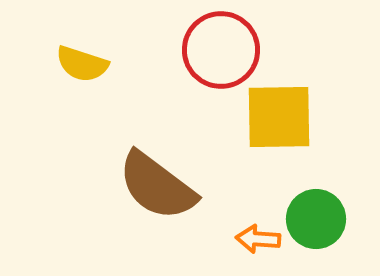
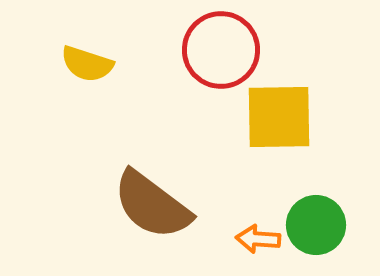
yellow semicircle: moved 5 px right
brown semicircle: moved 5 px left, 19 px down
green circle: moved 6 px down
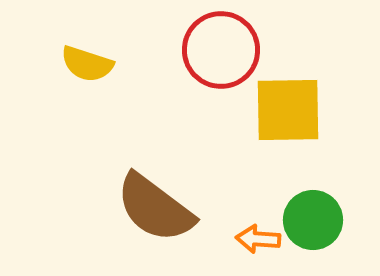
yellow square: moved 9 px right, 7 px up
brown semicircle: moved 3 px right, 3 px down
green circle: moved 3 px left, 5 px up
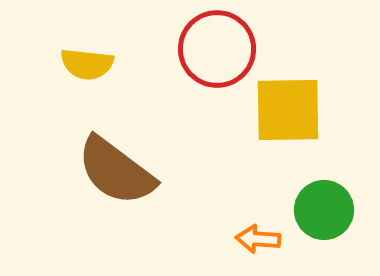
red circle: moved 4 px left, 1 px up
yellow semicircle: rotated 12 degrees counterclockwise
brown semicircle: moved 39 px left, 37 px up
green circle: moved 11 px right, 10 px up
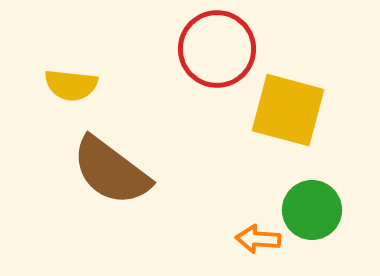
yellow semicircle: moved 16 px left, 21 px down
yellow square: rotated 16 degrees clockwise
brown semicircle: moved 5 px left
green circle: moved 12 px left
